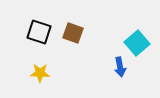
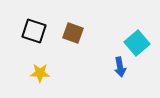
black square: moved 5 px left, 1 px up
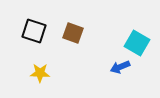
cyan square: rotated 20 degrees counterclockwise
blue arrow: rotated 78 degrees clockwise
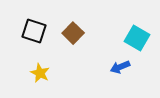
brown square: rotated 25 degrees clockwise
cyan square: moved 5 px up
yellow star: rotated 24 degrees clockwise
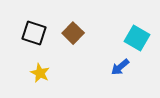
black square: moved 2 px down
blue arrow: rotated 18 degrees counterclockwise
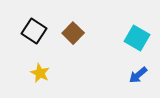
black square: moved 2 px up; rotated 15 degrees clockwise
blue arrow: moved 18 px right, 8 px down
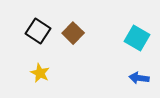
black square: moved 4 px right
blue arrow: moved 1 px right, 3 px down; rotated 48 degrees clockwise
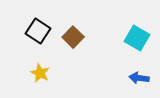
brown square: moved 4 px down
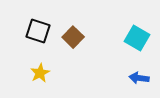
black square: rotated 15 degrees counterclockwise
yellow star: rotated 18 degrees clockwise
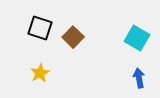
black square: moved 2 px right, 3 px up
blue arrow: rotated 72 degrees clockwise
